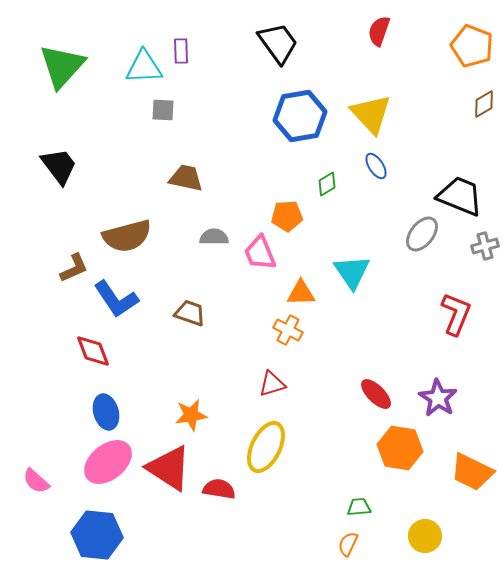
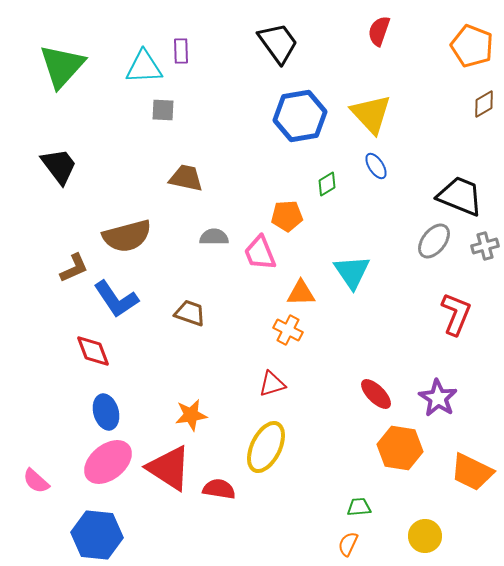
gray ellipse at (422, 234): moved 12 px right, 7 px down
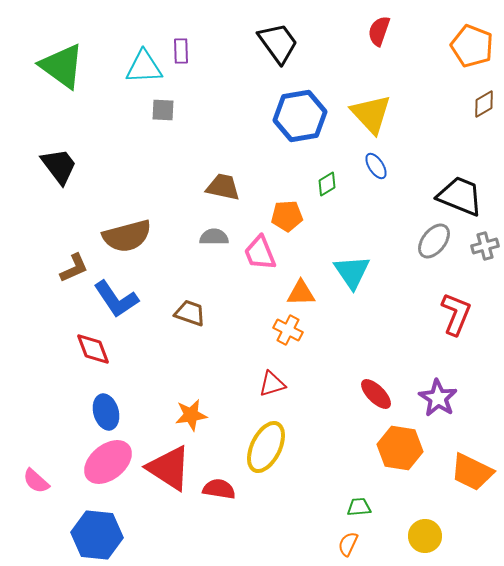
green triangle at (62, 66): rotated 36 degrees counterclockwise
brown trapezoid at (186, 178): moved 37 px right, 9 px down
red diamond at (93, 351): moved 2 px up
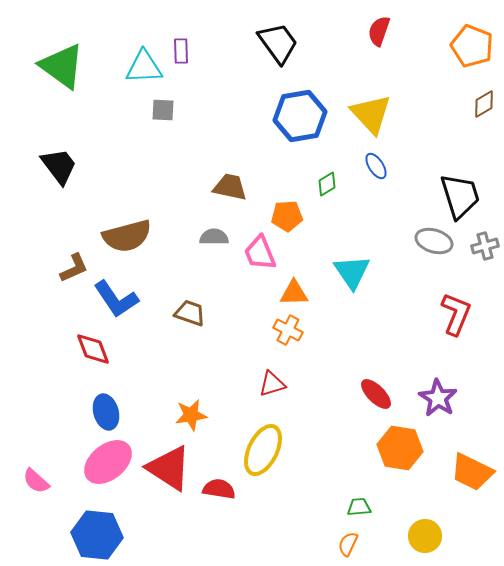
brown trapezoid at (223, 187): moved 7 px right
black trapezoid at (460, 196): rotated 51 degrees clockwise
gray ellipse at (434, 241): rotated 69 degrees clockwise
orange triangle at (301, 293): moved 7 px left
yellow ellipse at (266, 447): moved 3 px left, 3 px down
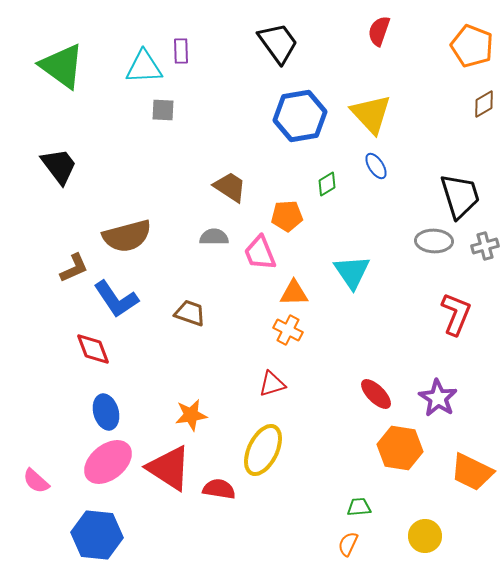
brown trapezoid at (230, 187): rotated 21 degrees clockwise
gray ellipse at (434, 241): rotated 15 degrees counterclockwise
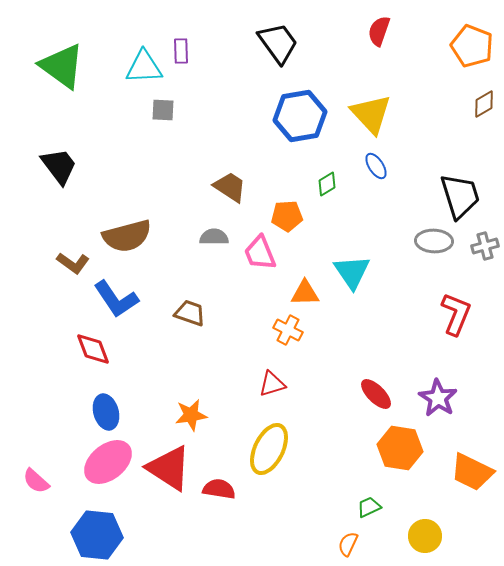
brown L-shape at (74, 268): moved 1 px left, 5 px up; rotated 60 degrees clockwise
orange triangle at (294, 293): moved 11 px right
yellow ellipse at (263, 450): moved 6 px right, 1 px up
green trapezoid at (359, 507): moved 10 px right; rotated 20 degrees counterclockwise
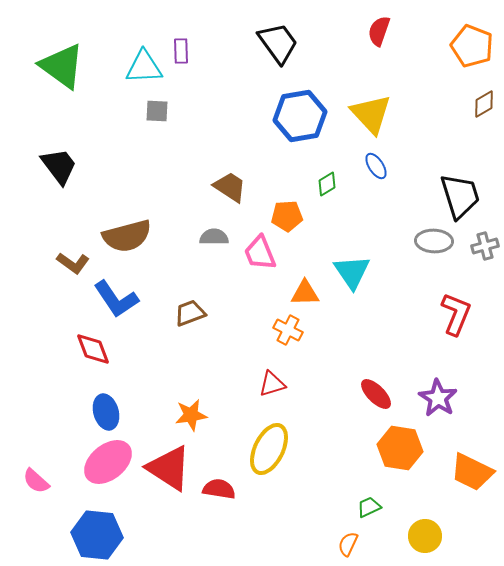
gray square at (163, 110): moved 6 px left, 1 px down
brown trapezoid at (190, 313): rotated 40 degrees counterclockwise
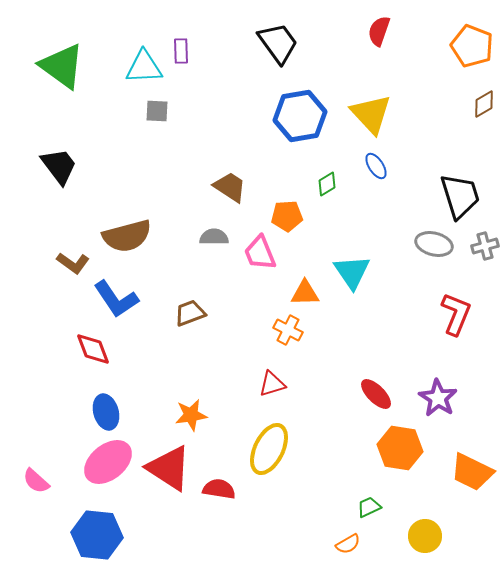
gray ellipse at (434, 241): moved 3 px down; rotated 12 degrees clockwise
orange semicircle at (348, 544): rotated 145 degrees counterclockwise
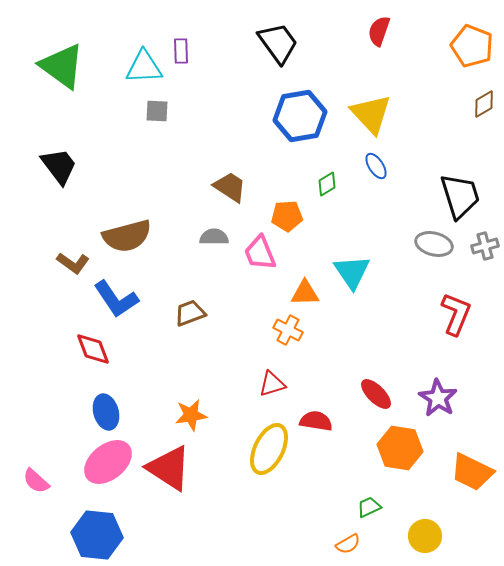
red semicircle at (219, 489): moved 97 px right, 68 px up
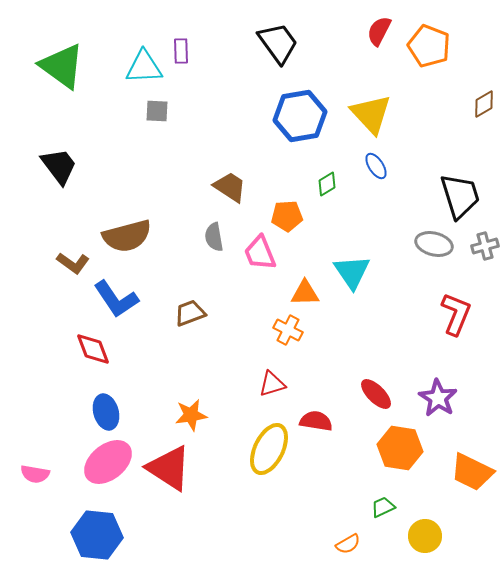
red semicircle at (379, 31): rotated 8 degrees clockwise
orange pentagon at (472, 46): moved 43 px left
gray semicircle at (214, 237): rotated 100 degrees counterclockwise
pink semicircle at (36, 481): moved 1 px left, 7 px up; rotated 32 degrees counterclockwise
green trapezoid at (369, 507): moved 14 px right
